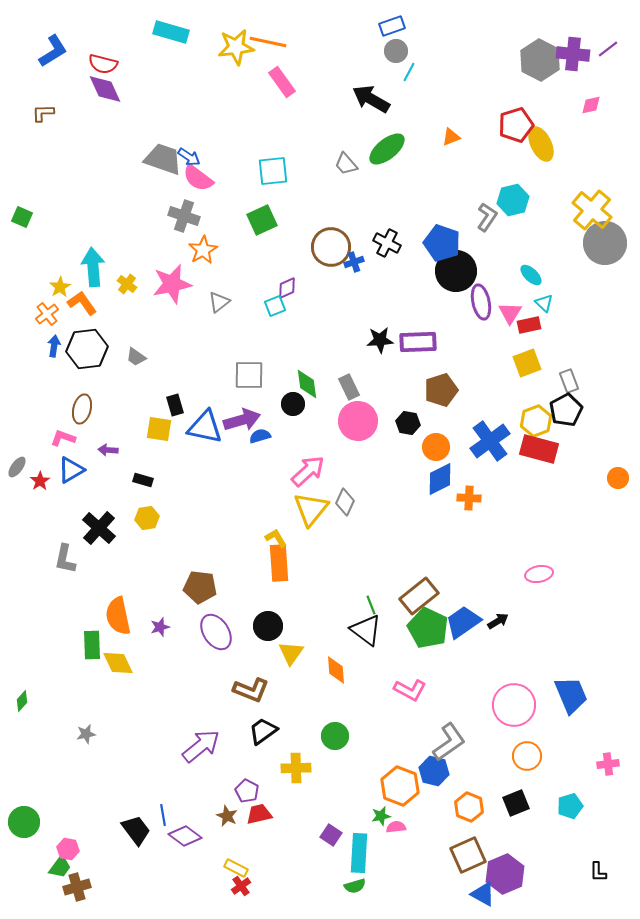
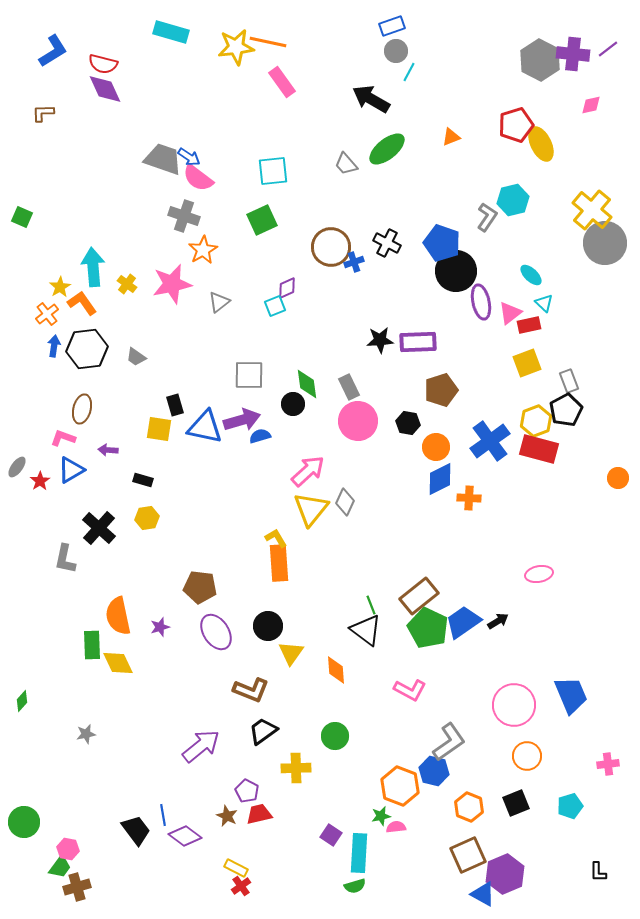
pink triangle at (510, 313): rotated 20 degrees clockwise
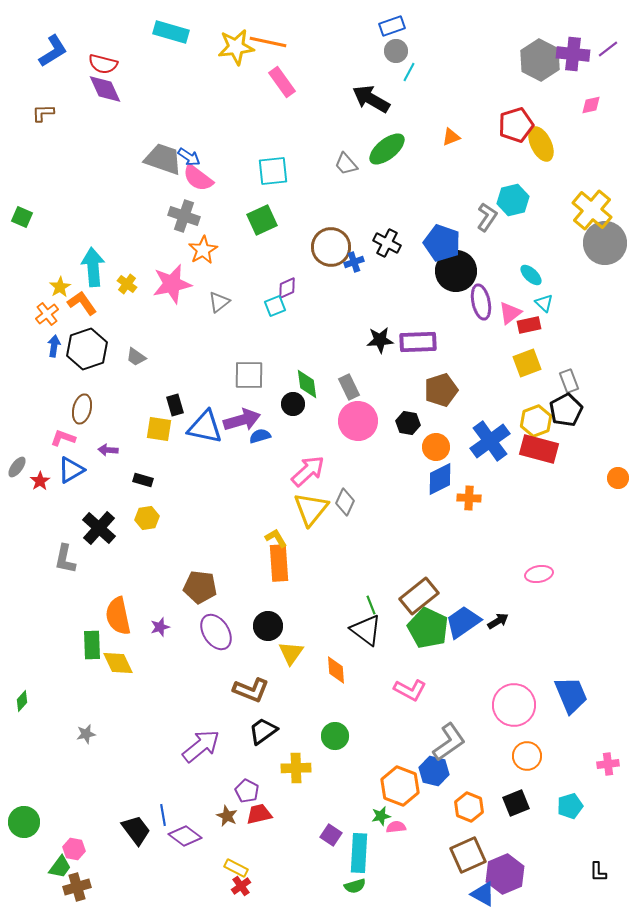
black hexagon at (87, 349): rotated 12 degrees counterclockwise
pink hexagon at (68, 849): moved 6 px right
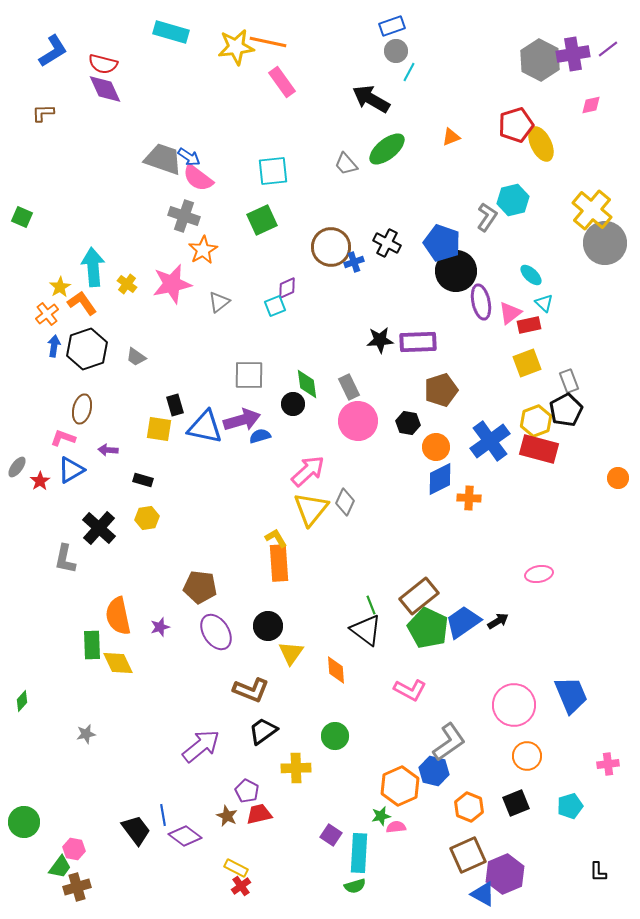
purple cross at (573, 54): rotated 16 degrees counterclockwise
orange hexagon at (400, 786): rotated 15 degrees clockwise
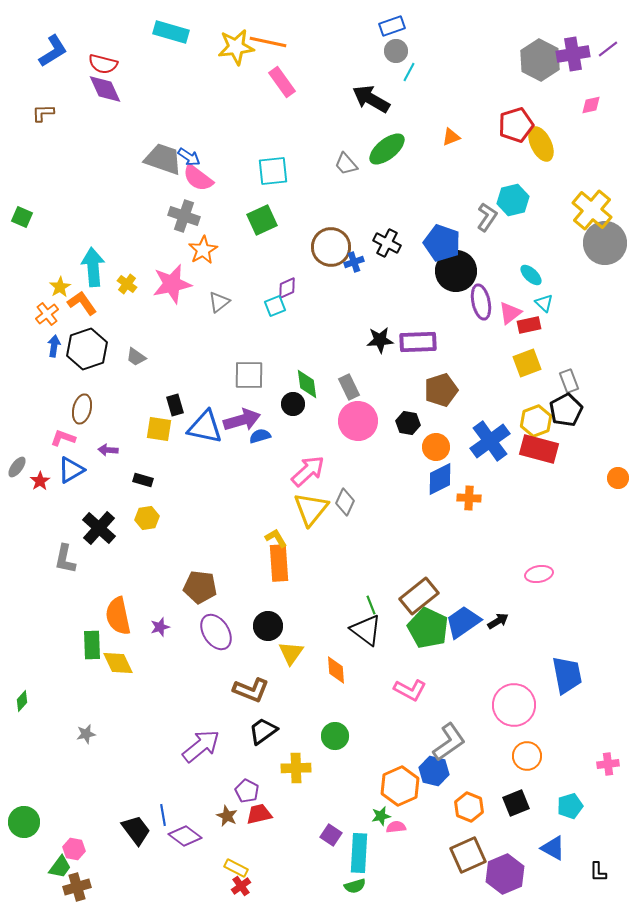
blue trapezoid at (571, 695): moved 4 px left, 20 px up; rotated 12 degrees clockwise
blue triangle at (483, 894): moved 70 px right, 46 px up
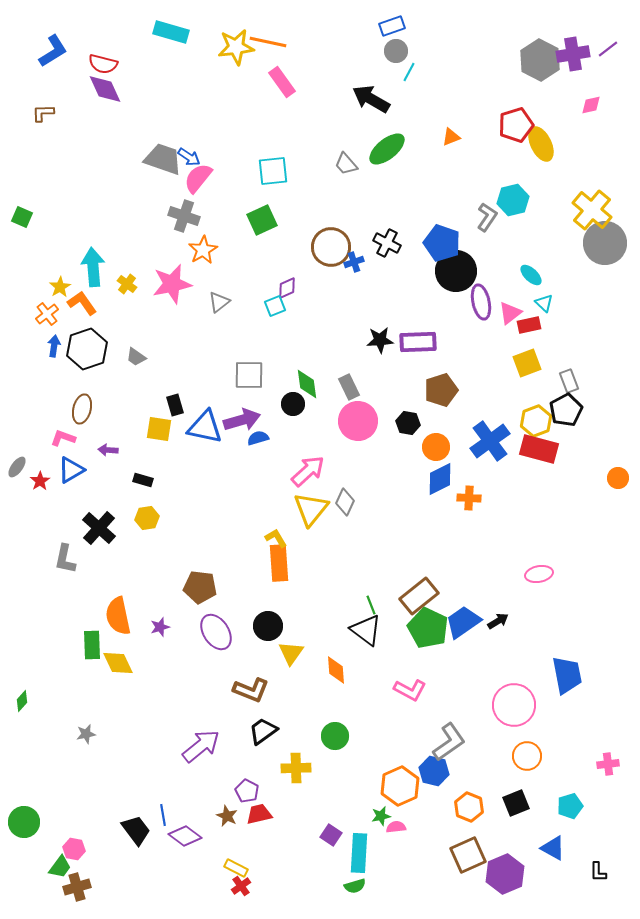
pink semicircle at (198, 178): rotated 92 degrees clockwise
blue semicircle at (260, 436): moved 2 px left, 2 px down
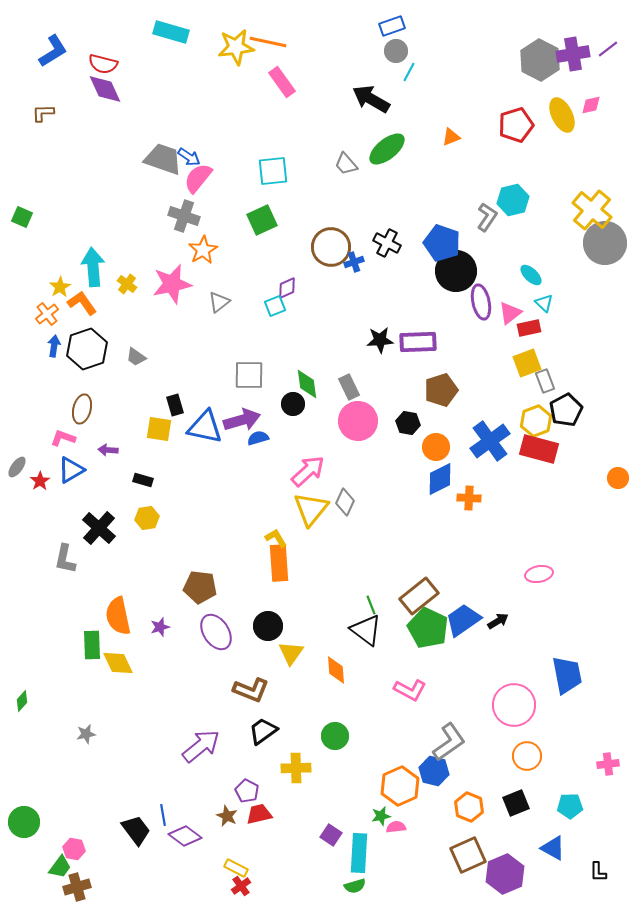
yellow ellipse at (541, 144): moved 21 px right, 29 px up
red rectangle at (529, 325): moved 3 px down
gray rectangle at (569, 381): moved 24 px left
blue trapezoid at (463, 622): moved 2 px up
cyan pentagon at (570, 806): rotated 15 degrees clockwise
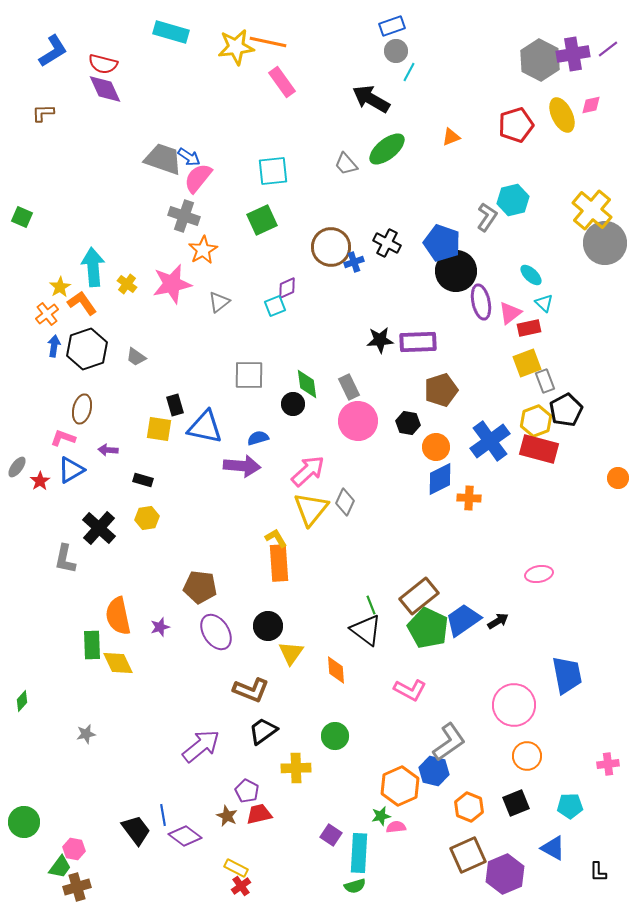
purple arrow at (242, 420): moved 46 px down; rotated 21 degrees clockwise
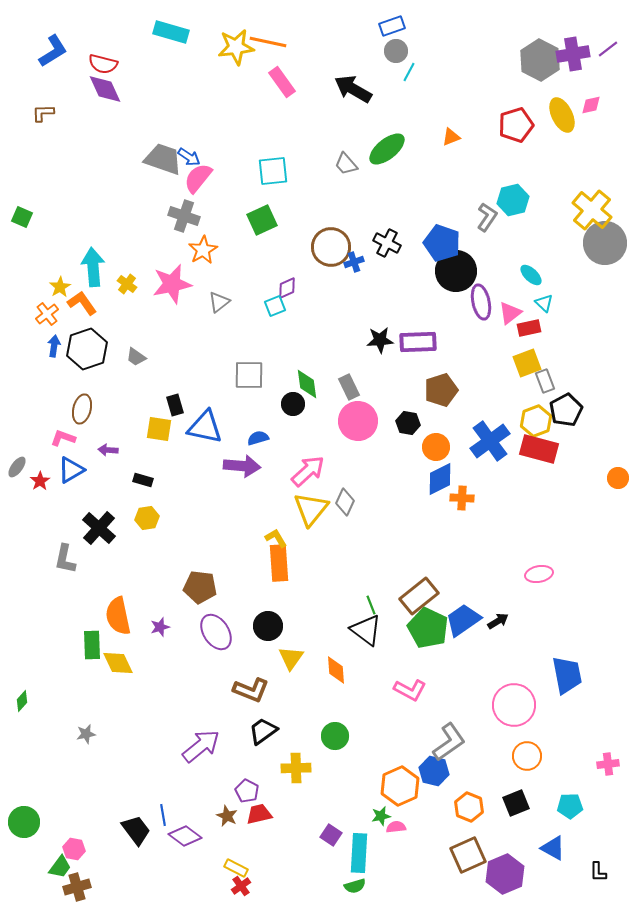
black arrow at (371, 99): moved 18 px left, 10 px up
orange cross at (469, 498): moved 7 px left
yellow triangle at (291, 653): moved 5 px down
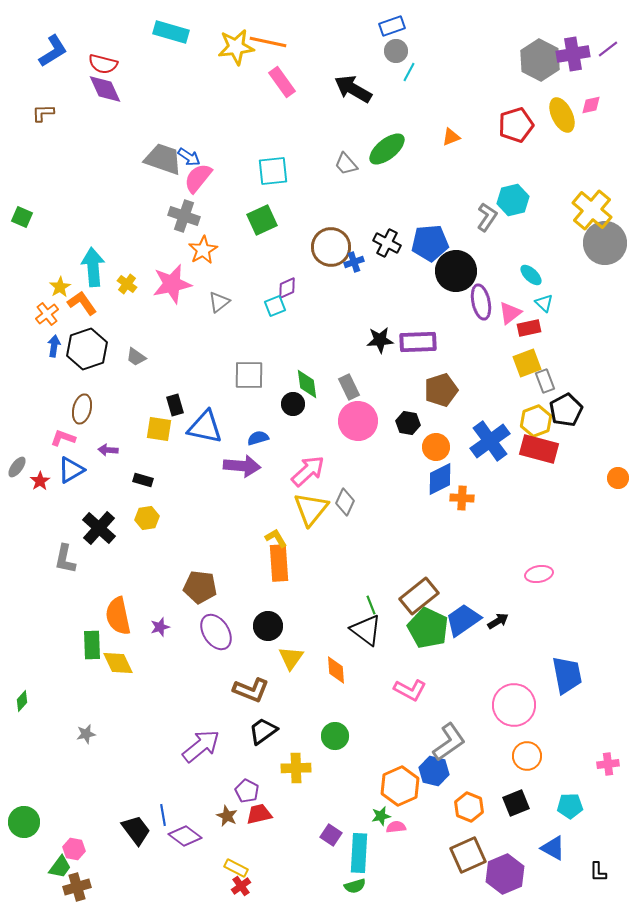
blue pentagon at (442, 243): moved 12 px left; rotated 24 degrees counterclockwise
